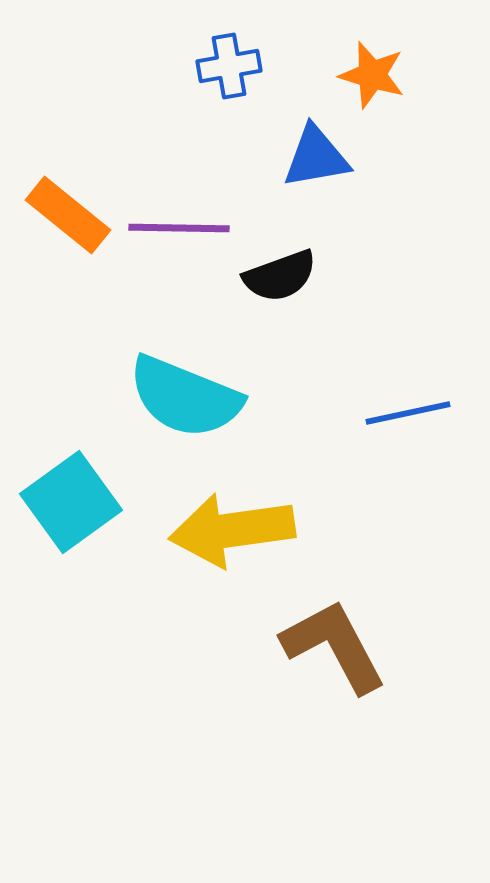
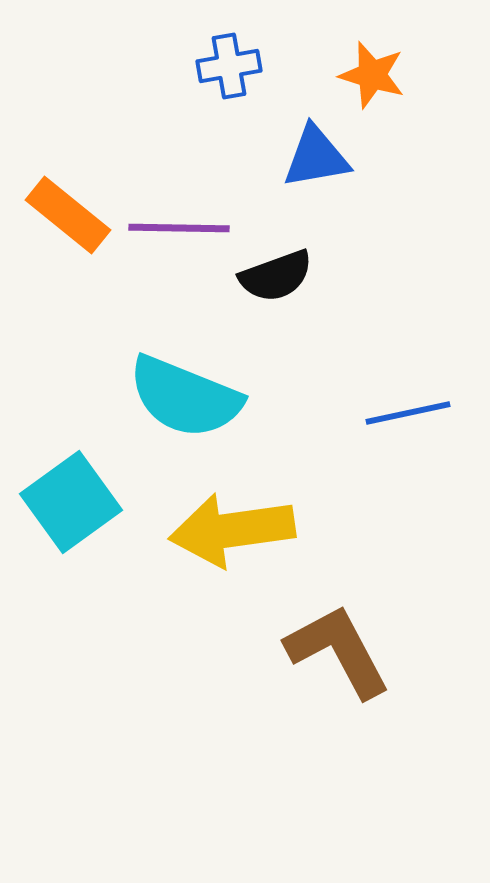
black semicircle: moved 4 px left
brown L-shape: moved 4 px right, 5 px down
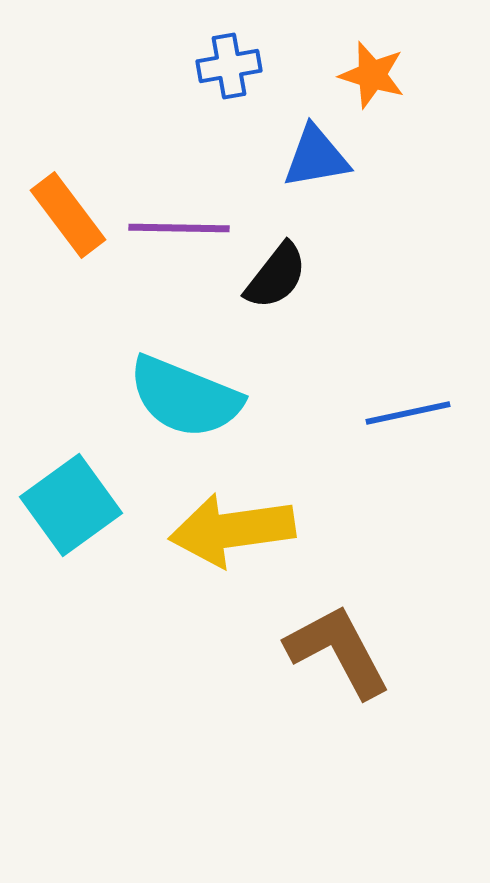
orange rectangle: rotated 14 degrees clockwise
black semicircle: rotated 32 degrees counterclockwise
cyan square: moved 3 px down
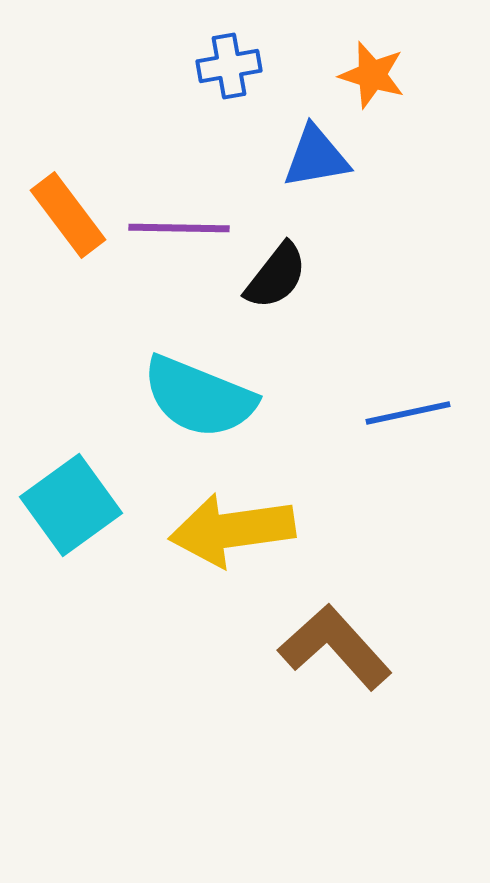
cyan semicircle: moved 14 px right
brown L-shape: moved 3 px left, 4 px up; rotated 14 degrees counterclockwise
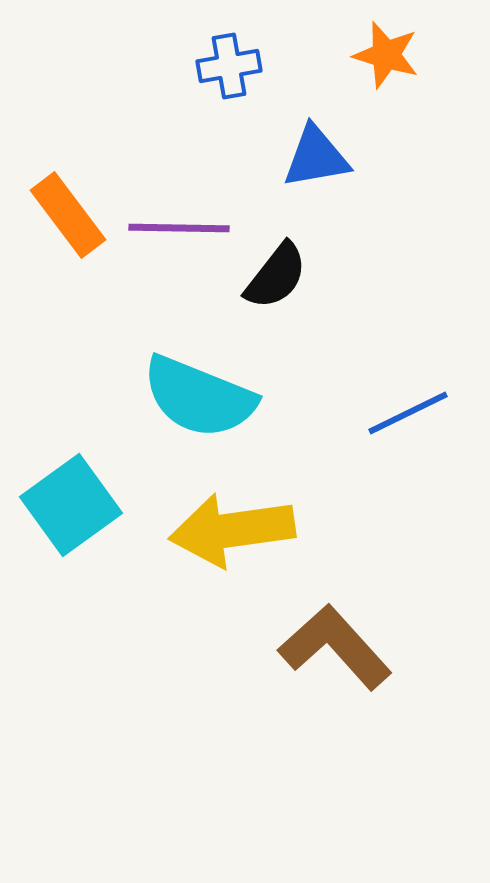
orange star: moved 14 px right, 20 px up
blue line: rotated 14 degrees counterclockwise
